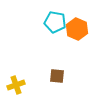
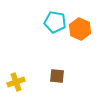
orange hexagon: moved 3 px right
yellow cross: moved 3 px up
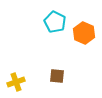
cyan pentagon: rotated 15 degrees clockwise
orange hexagon: moved 4 px right, 4 px down
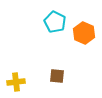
yellow cross: rotated 12 degrees clockwise
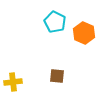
yellow cross: moved 3 px left
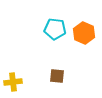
cyan pentagon: moved 7 px down; rotated 20 degrees counterclockwise
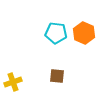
cyan pentagon: moved 1 px right, 4 px down
yellow cross: rotated 12 degrees counterclockwise
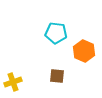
orange hexagon: moved 18 px down
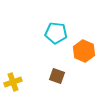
brown square: rotated 14 degrees clockwise
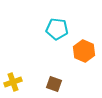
cyan pentagon: moved 1 px right, 4 px up
brown square: moved 3 px left, 8 px down
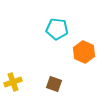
orange hexagon: moved 1 px down
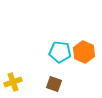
cyan pentagon: moved 3 px right, 23 px down
